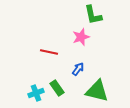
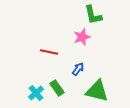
pink star: moved 1 px right
cyan cross: rotated 21 degrees counterclockwise
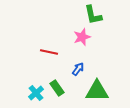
green triangle: rotated 15 degrees counterclockwise
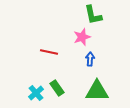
blue arrow: moved 12 px right, 10 px up; rotated 32 degrees counterclockwise
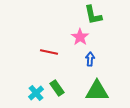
pink star: moved 2 px left; rotated 18 degrees counterclockwise
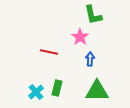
green rectangle: rotated 49 degrees clockwise
cyan cross: moved 1 px up
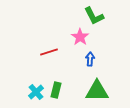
green L-shape: moved 1 px right, 1 px down; rotated 15 degrees counterclockwise
red line: rotated 30 degrees counterclockwise
green rectangle: moved 1 px left, 2 px down
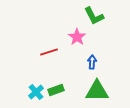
pink star: moved 3 px left
blue arrow: moved 2 px right, 3 px down
green rectangle: rotated 56 degrees clockwise
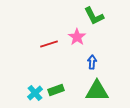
red line: moved 8 px up
cyan cross: moved 1 px left, 1 px down
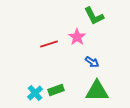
blue arrow: rotated 120 degrees clockwise
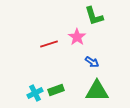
green L-shape: rotated 10 degrees clockwise
cyan cross: rotated 14 degrees clockwise
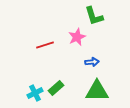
pink star: rotated 12 degrees clockwise
red line: moved 4 px left, 1 px down
blue arrow: rotated 40 degrees counterclockwise
green rectangle: moved 2 px up; rotated 21 degrees counterclockwise
